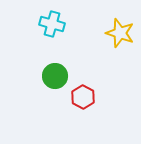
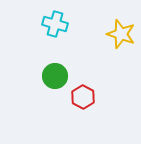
cyan cross: moved 3 px right
yellow star: moved 1 px right, 1 px down
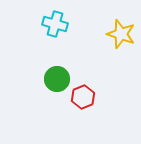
green circle: moved 2 px right, 3 px down
red hexagon: rotated 10 degrees clockwise
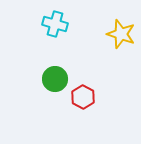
green circle: moved 2 px left
red hexagon: rotated 10 degrees counterclockwise
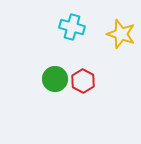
cyan cross: moved 17 px right, 3 px down
red hexagon: moved 16 px up
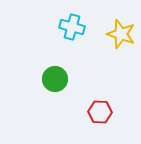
red hexagon: moved 17 px right, 31 px down; rotated 25 degrees counterclockwise
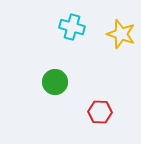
green circle: moved 3 px down
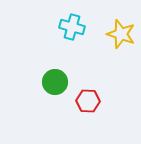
red hexagon: moved 12 px left, 11 px up
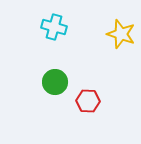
cyan cross: moved 18 px left
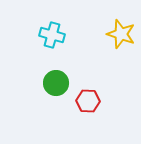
cyan cross: moved 2 px left, 8 px down
green circle: moved 1 px right, 1 px down
